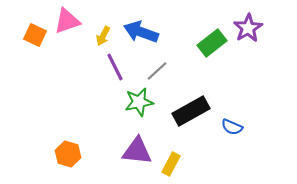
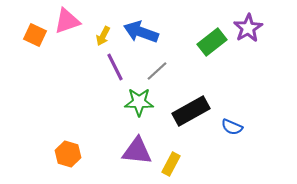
green rectangle: moved 1 px up
green star: rotated 12 degrees clockwise
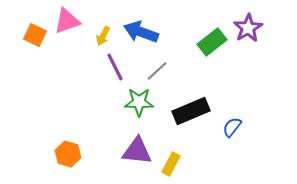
black rectangle: rotated 6 degrees clockwise
blue semicircle: rotated 105 degrees clockwise
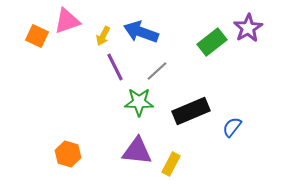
orange square: moved 2 px right, 1 px down
